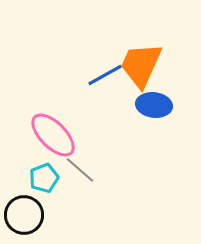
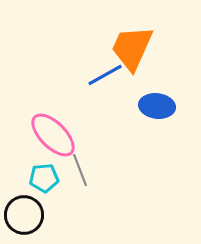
orange trapezoid: moved 9 px left, 17 px up
blue ellipse: moved 3 px right, 1 px down
gray line: rotated 28 degrees clockwise
cyan pentagon: rotated 16 degrees clockwise
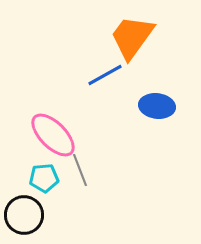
orange trapezoid: moved 11 px up; rotated 12 degrees clockwise
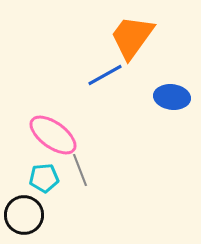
blue ellipse: moved 15 px right, 9 px up
pink ellipse: rotated 9 degrees counterclockwise
